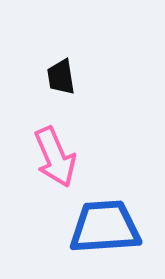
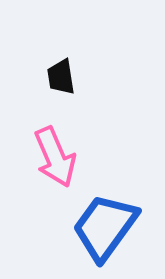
blue trapezoid: rotated 50 degrees counterclockwise
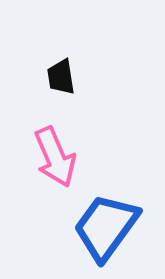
blue trapezoid: moved 1 px right
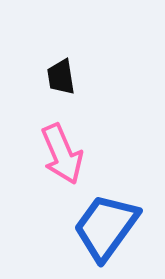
pink arrow: moved 7 px right, 3 px up
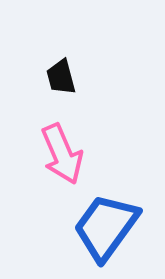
black trapezoid: rotated 6 degrees counterclockwise
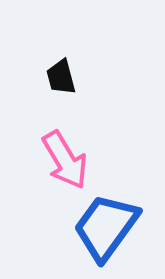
pink arrow: moved 3 px right, 6 px down; rotated 8 degrees counterclockwise
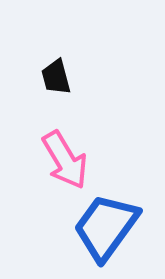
black trapezoid: moved 5 px left
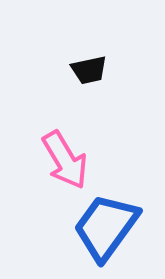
black trapezoid: moved 33 px right, 7 px up; rotated 87 degrees counterclockwise
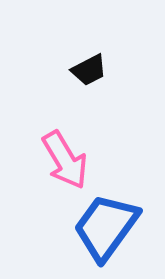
black trapezoid: rotated 15 degrees counterclockwise
